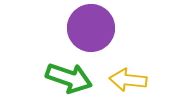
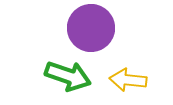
green arrow: moved 1 px left, 2 px up
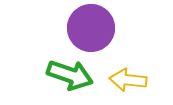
green arrow: moved 2 px right, 1 px up
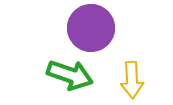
yellow arrow: moved 4 px right; rotated 99 degrees counterclockwise
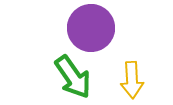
green arrow: moved 3 px right, 2 px down; rotated 36 degrees clockwise
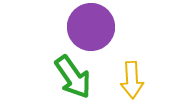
purple circle: moved 1 px up
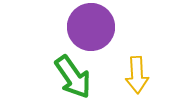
yellow arrow: moved 5 px right, 5 px up
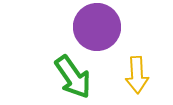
purple circle: moved 6 px right
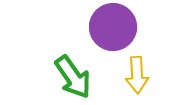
purple circle: moved 16 px right
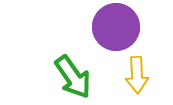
purple circle: moved 3 px right
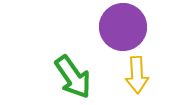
purple circle: moved 7 px right
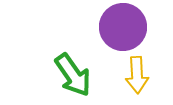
green arrow: moved 2 px up
